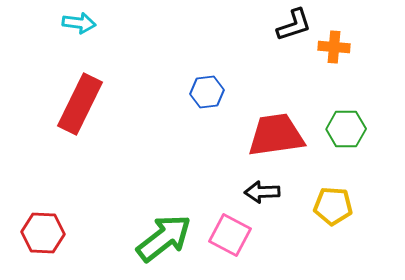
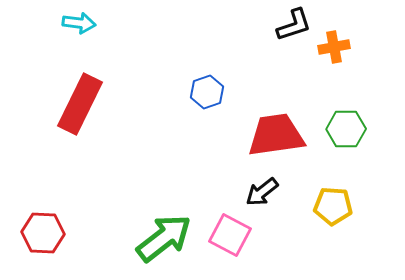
orange cross: rotated 16 degrees counterclockwise
blue hexagon: rotated 12 degrees counterclockwise
black arrow: rotated 36 degrees counterclockwise
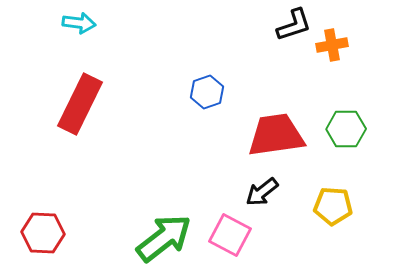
orange cross: moved 2 px left, 2 px up
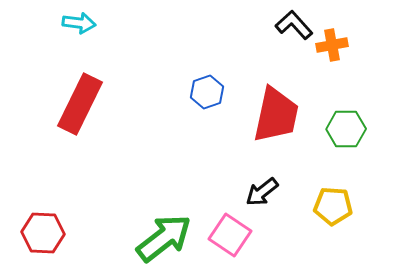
black L-shape: rotated 114 degrees counterclockwise
red trapezoid: moved 20 px up; rotated 110 degrees clockwise
pink square: rotated 6 degrees clockwise
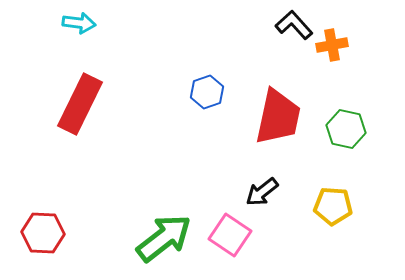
red trapezoid: moved 2 px right, 2 px down
green hexagon: rotated 12 degrees clockwise
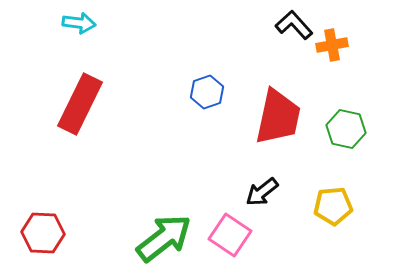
yellow pentagon: rotated 9 degrees counterclockwise
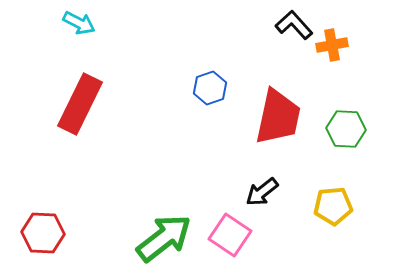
cyan arrow: rotated 20 degrees clockwise
blue hexagon: moved 3 px right, 4 px up
green hexagon: rotated 9 degrees counterclockwise
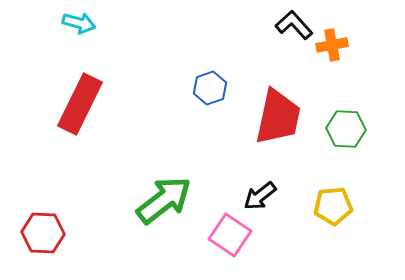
cyan arrow: rotated 12 degrees counterclockwise
black arrow: moved 2 px left, 4 px down
green arrow: moved 38 px up
